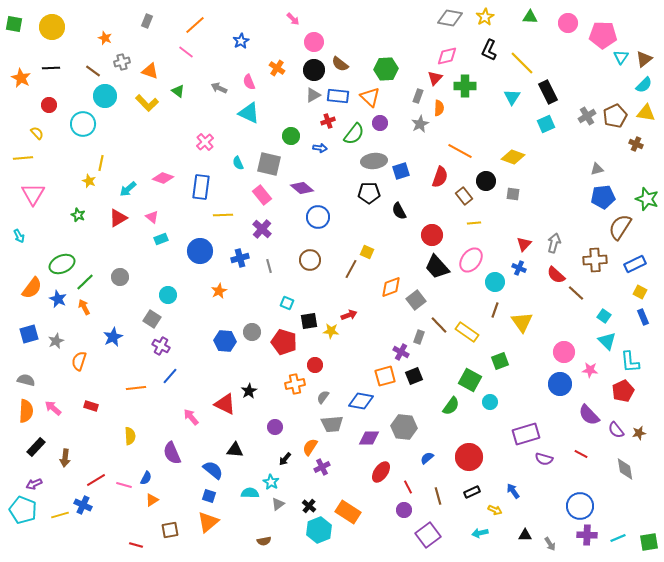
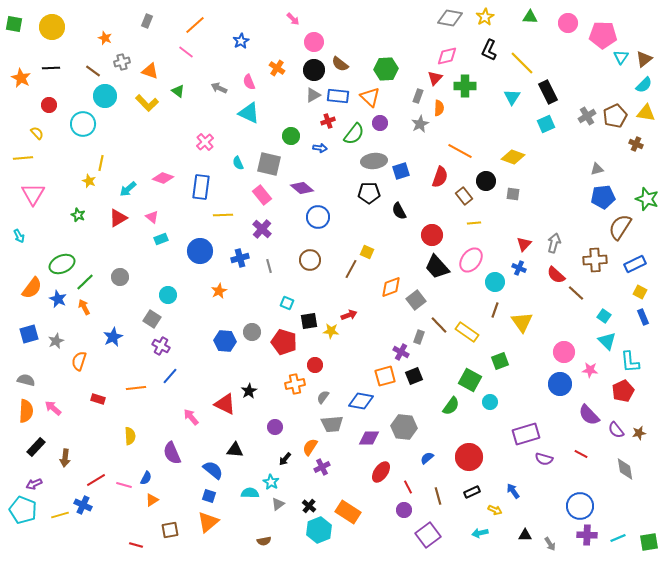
red rectangle at (91, 406): moved 7 px right, 7 px up
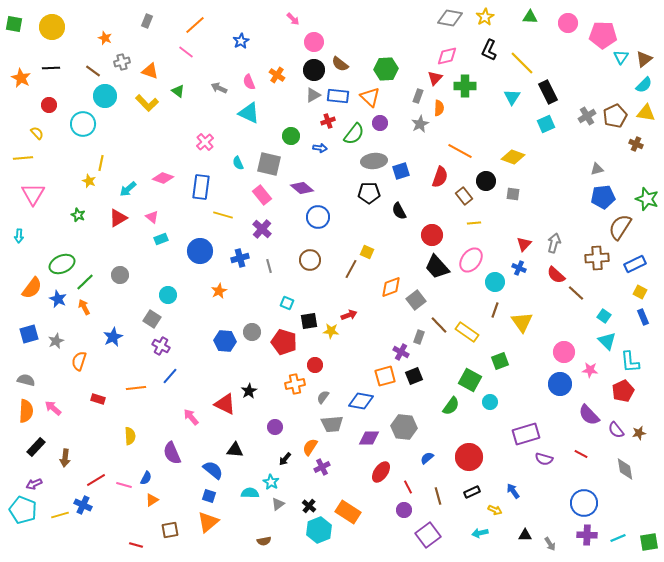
orange cross at (277, 68): moved 7 px down
yellow line at (223, 215): rotated 18 degrees clockwise
cyan arrow at (19, 236): rotated 32 degrees clockwise
brown cross at (595, 260): moved 2 px right, 2 px up
gray circle at (120, 277): moved 2 px up
blue circle at (580, 506): moved 4 px right, 3 px up
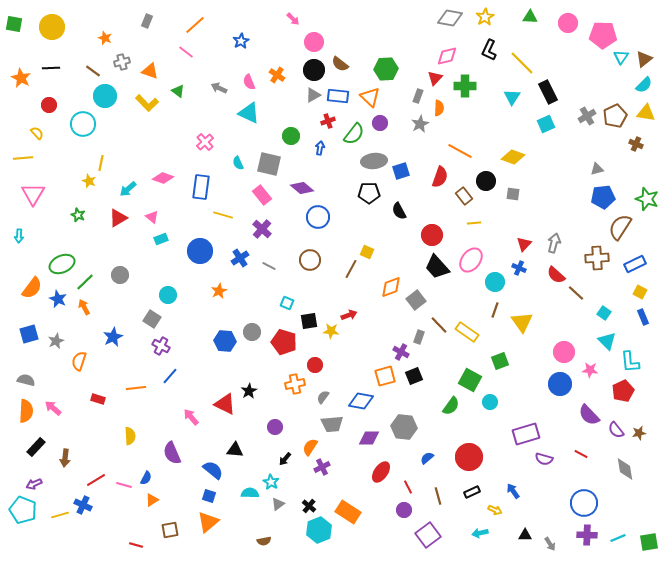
blue arrow at (320, 148): rotated 88 degrees counterclockwise
blue cross at (240, 258): rotated 18 degrees counterclockwise
gray line at (269, 266): rotated 48 degrees counterclockwise
cyan square at (604, 316): moved 3 px up
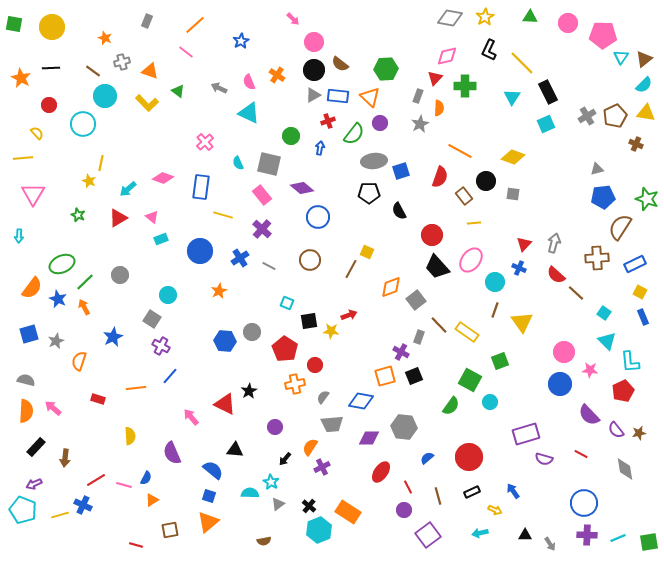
red pentagon at (284, 342): moved 1 px right, 7 px down; rotated 15 degrees clockwise
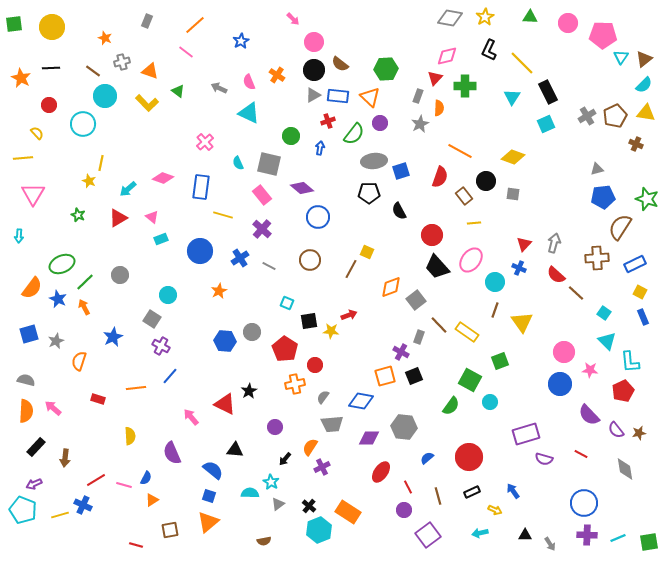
green square at (14, 24): rotated 18 degrees counterclockwise
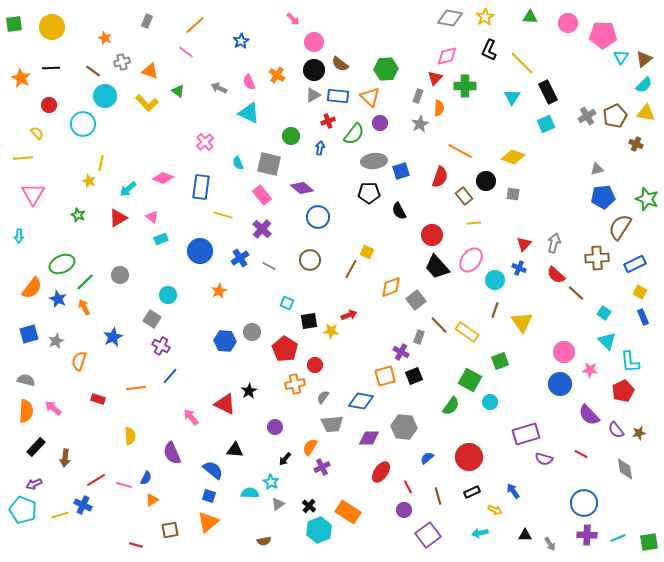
cyan circle at (495, 282): moved 2 px up
